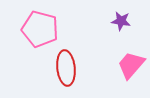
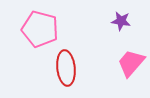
pink trapezoid: moved 2 px up
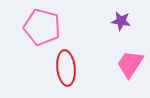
pink pentagon: moved 2 px right, 2 px up
pink trapezoid: moved 1 px left, 1 px down; rotated 8 degrees counterclockwise
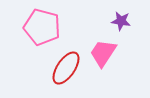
pink trapezoid: moved 27 px left, 11 px up
red ellipse: rotated 40 degrees clockwise
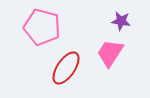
pink trapezoid: moved 7 px right
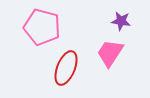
red ellipse: rotated 12 degrees counterclockwise
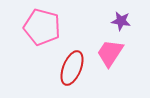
red ellipse: moved 6 px right
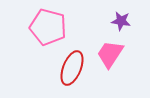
pink pentagon: moved 6 px right
pink trapezoid: moved 1 px down
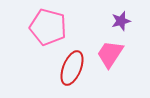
purple star: rotated 24 degrees counterclockwise
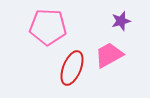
pink pentagon: rotated 12 degrees counterclockwise
pink trapezoid: moved 1 px left, 1 px down; rotated 28 degrees clockwise
